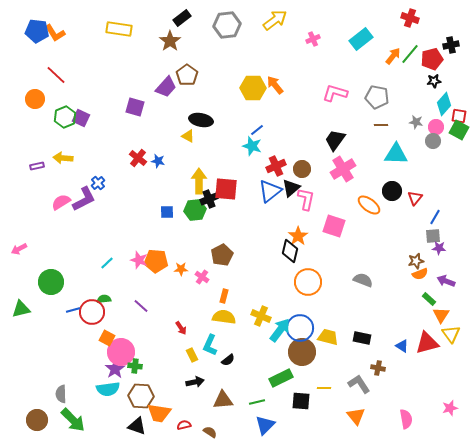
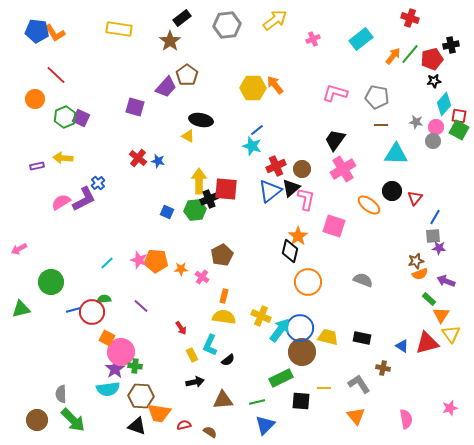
blue square at (167, 212): rotated 24 degrees clockwise
brown cross at (378, 368): moved 5 px right
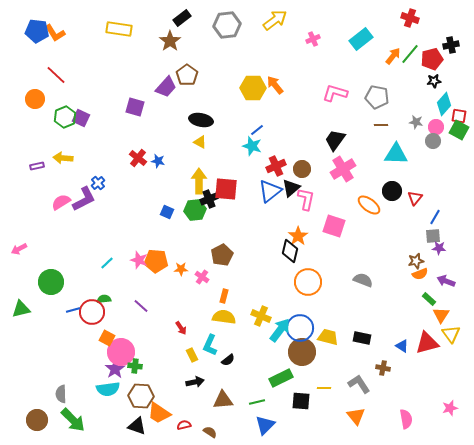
yellow triangle at (188, 136): moved 12 px right, 6 px down
orange trapezoid at (159, 413): rotated 25 degrees clockwise
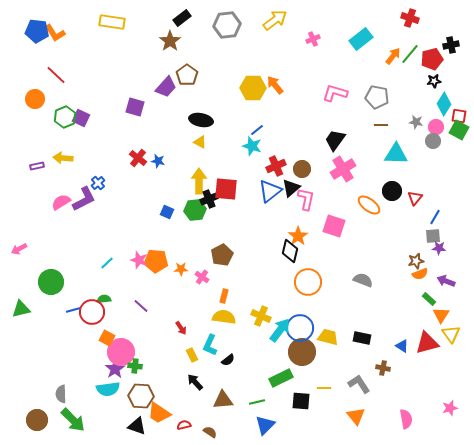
yellow rectangle at (119, 29): moved 7 px left, 7 px up
cyan diamond at (444, 104): rotated 10 degrees counterclockwise
black arrow at (195, 382): rotated 120 degrees counterclockwise
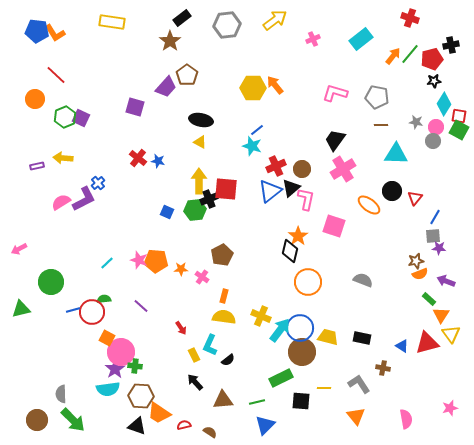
yellow rectangle at (192, 355): moved 2 px right
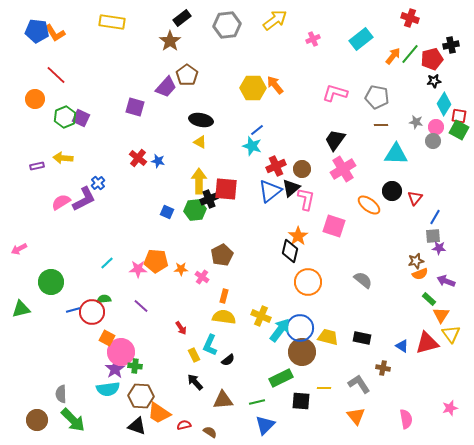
pink star at (139, 260): moved 1 px left, 9 px down; rotated 18 degrees counterclockwise
gray semicircle at (363, 280): rotated 18 degrees clockwise
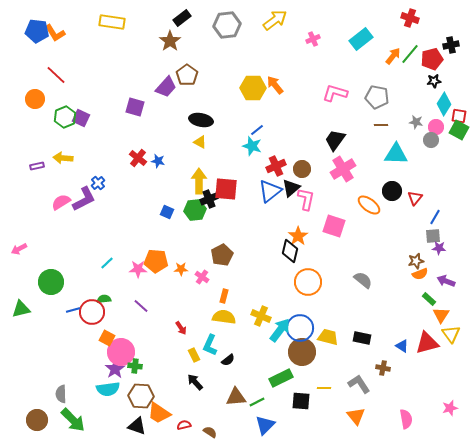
gray circle at (433, 141): moved 2 px left, 1 px up
brown triangle at (223, 400): moved 13 px right, 3 px up
green line at (257, 402): rotated 14 degrees counterclockwise
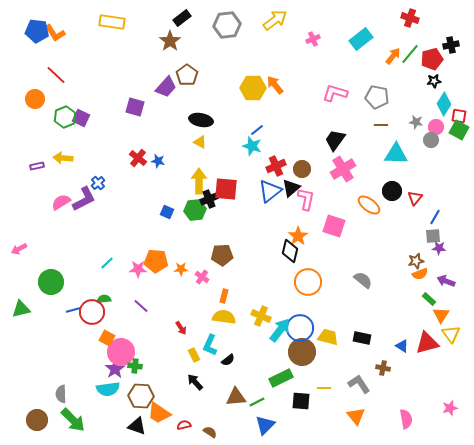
brown pentagon at (222, 255): rotated 25 degrees clockwise
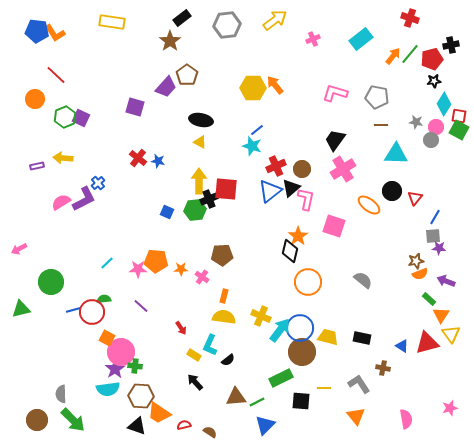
yellow rectangle at (194, 355): rotated 32 degrees counterclockwise
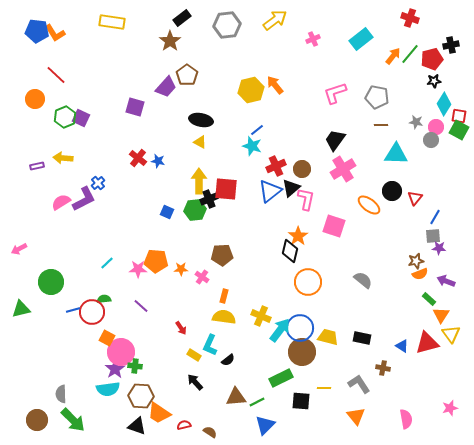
yellow hexagon at (253, 88): moved 2 px left, 2 px down; rotated 15 degrees counterclockwise
pink L-shape at (335, 93): rotated 35 degrees counterclockwise
